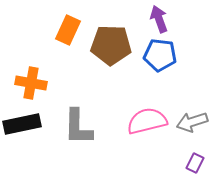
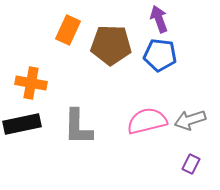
gray arrow: moved 2 px left, 2 px up
purple rectangle: moved 4 px left, 1 px down
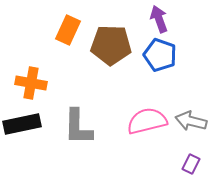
blue pentagon: rotated 12 degrees clockwise
gray arrow: moved 1 px right, 1 px down; rotated 32 degrees clockwise
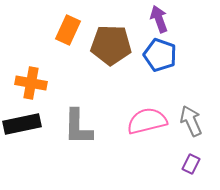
gray arrow: rotated 52 degrees clockwise
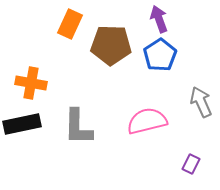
orange rectangle: moved 2 px right, 6 px up
blue pentagon: rotated 20 degrees clockwise
gray arrow: moved 10 px right, 19 px up
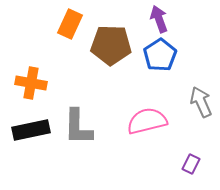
black rectangle: moved 9 px right, 6 px down
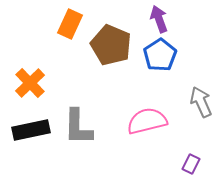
brown pentagon: rotated 21 degrees clockwise
orange cross: moved 1 px left; rotated 36 degrees clockwise
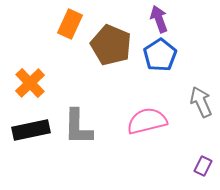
purple rectangle: moved 12 px right, 2 px down
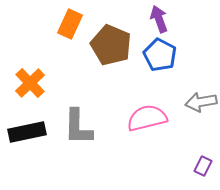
blue pentagon: rotated 12 degrees counterclockwise
gray arrow: rotated 76 degrees counterclockwise
pink semicircle: moved 3 px up
black rectangle: moved 4 px left, 2 px down
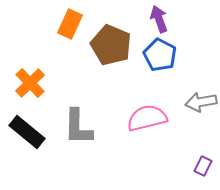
black rectangle: rotated 51 degrees clockwise
